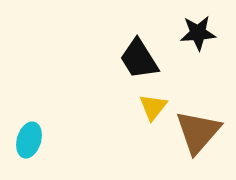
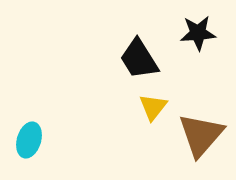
brown triangle: moved 3 px right, 3 px down
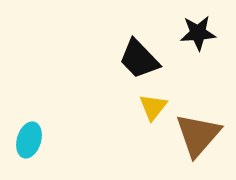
black trapezoid: rotated 12 degrees counterclockwise
brown triangle: moved 3 px left
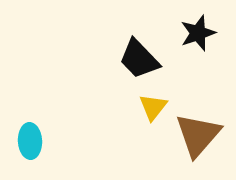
black star: rotated 15 degrees counterclockwise
cyan ellipse: moved 1 px right, 1 px down; rotated 20 degrees counterclockwise
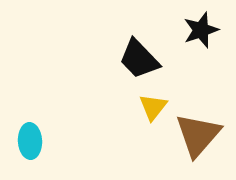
black star: moved 3 px right, 3 px up
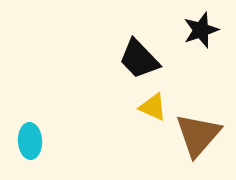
yellow triangle: rotated 44 degrees counterclockwise
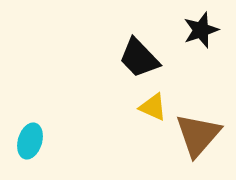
black trapezoid: moved 1 px up
cyan ellipse: rotated 20 degrees clockwise
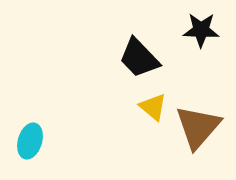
black star: rotated 21 degrees clockwise
yellow triangle: rotated 16 degrees clockwise
brown triangle: moved 8 px up
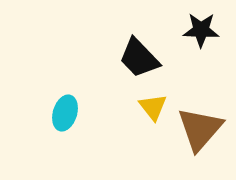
yellow triangle: rotated 12 degrees clockwise
brown triangle: moved 2 px right, 2 px down
cyan ellipse: moved 35 px right, 28 px up
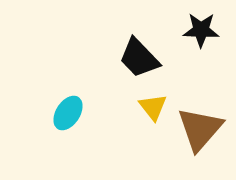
cyan ellipse: moved 3 px right; rotated 16 degrees clockwise
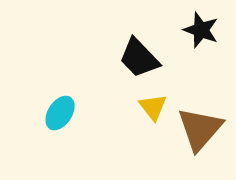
black star: rotated 18 degrees clockwise
cyan ellipse: moved 8 px left
